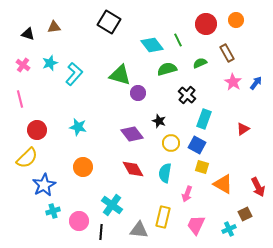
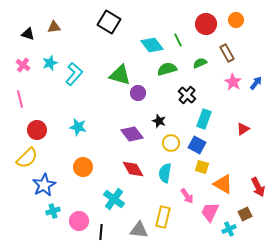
pink arrow at (187, 194): moved 2 px down; rotated 56 degrees counterclockwise
cyan cross at (112, 205): moved 2 px right, 6 px up
pink trapezoid at (196, 225): moved 14 px right, 13 px up
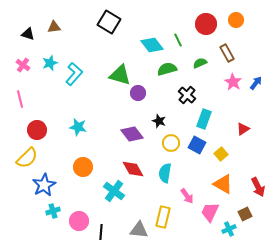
yellow square at (202, 167): moved 19 px right, 13 px up; rotated 32 degrees clockwise
cyan cross at (114, 199): moved 8 px up
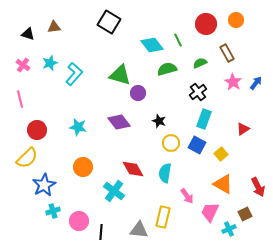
black cross at (187, 95): moved 11 px right, 3 px up; rotated 12 degrees clockwise
purple diamond at (132, 134): moved 13 px left, 12 px up
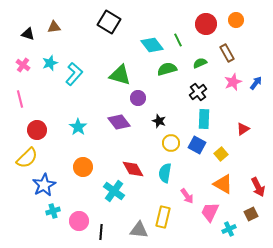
pink star at (233, 82): rotated 18 degrees clockwise
purple circle at (138, 93): moved 5 px down
cyan rectangle at (204, 119): rotated 18 degrees counterclockwise
cyan star at (78, 127): rotated 24 degrees clockwise
brown square at (245, 214): moved 6 px right
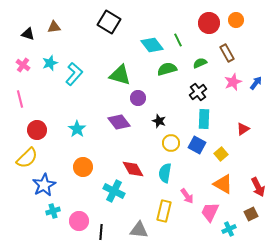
red circle at (206, 24): moved 3 px right, 1 px up
cyan star at (78, 127): moved 1 px left, 2 px down
cyan cross at (114, 191): rotated 10 degrees counterclockwise
yellow rectangle at (163, 217): moved 1 px right, 6 px up
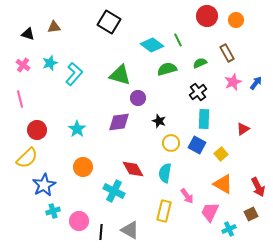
red circle at (209, 23): moved 2 px left, 7 px up
cyan diamond at (152, 45): rotated 15 degrees counterclockwise
purple diamond at (119, 122): rotated 60 degrees counterclockwise
gray triangle at (139, 230): moved 9 px left; rotated 24 degrees clockwise
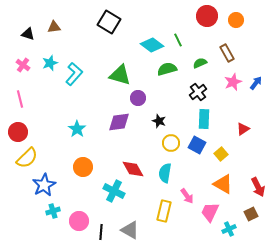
red circle at (37, 130): moved 19 px left, 2 px down
